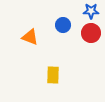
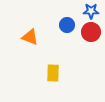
blue circle: moved 4 px right
red circle: moved 1 px up
yellow rectangle: moved 2 px up
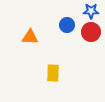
orange triangle: rotated 18 degrees counterclockwise
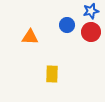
blue star: rotated 14 degrees counterclockwise
yellow rectangle: moved 1 px left, 1 px down
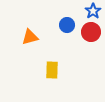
blue star: moved 2 px right; rotated 21 degrees counterclockwise
orange triangle: rotated 18 degrees counterclockwise
yellow rectangle: moved 4 px up
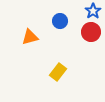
blue circle: moved 7 px left, 4 px up
yellow rectangle: moved 6 px right, 2 px down; rotated 36 degrees clockwise
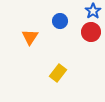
orange triangle: rotated 42 degrees counterclockwise
yellow rectangle: moved 1 px down
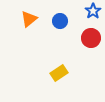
red circle: moved 6 px down
orange triangle: moved 1 px left, 18 px up; rotated 18 degrees clockwise
yellow rectangle: moved 1 px right; rotated 18 degrees clockwise
